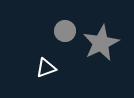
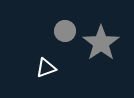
gray star: rotated 9 degrees counterclockwise
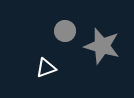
gray star: moved 1 px right, 3 px down; rotated 21 degrees counterclockwise
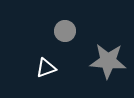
gray star: moved 6 px right, 15 px down; rotated 12 degrees counterclockwise
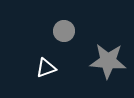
gray circle: moved 1 px left
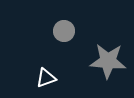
white triangle: moved 10 px down
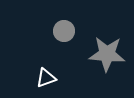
gray star: moved 1 px left, 7 px up
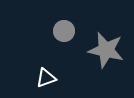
gray star: moved 1 px left, 4 px up; rotated 9 degrees clockwise
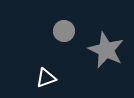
gray star: rotated 12 degrees clockwise
